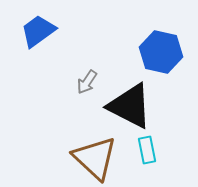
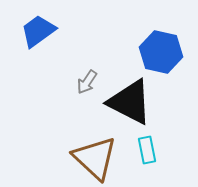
black triangle: moved 4 px up
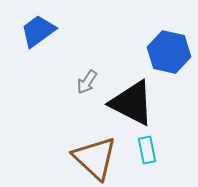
blue hexagon: moved 8 px right
black triangle: moved 2 px right, 1 px down
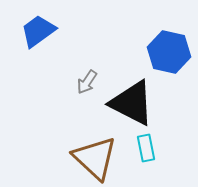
cyan rectangle: moved 1 px left, 2 px up
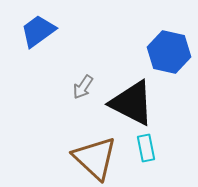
gray arrow: moved 4 px left, 5 px down
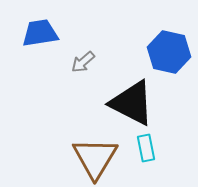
blue trapezoid: moved 2 px right, 2 px down; rotated 27 degrees clockwise
gray arrow: moved 25 px up; rotated 15 degrees clockwise
brown triangle: rotated 18 degrees clockwise
